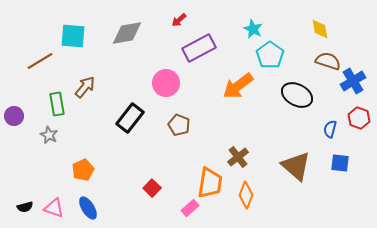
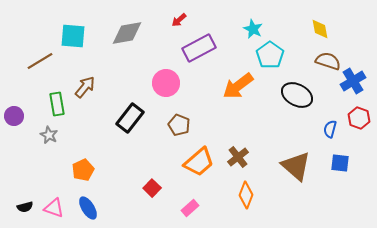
orange trapezoid: moved 11 px left, 21 px up; rotated 40 degrees clockwise
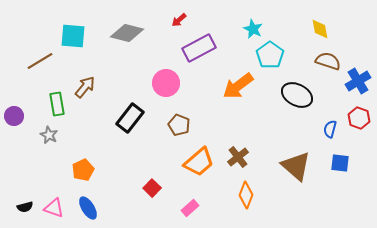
gray diamond: rotated 24 degrees clockwise
blue cross: moved 5 px right
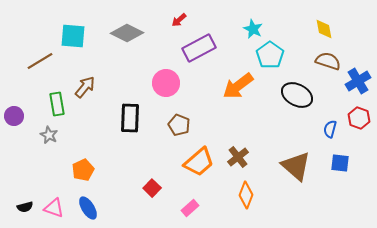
yellow diamond: moved 4 px right
gray diamond: rotated 12 degrees clockwise
black rectangle: rotated 36 degrees counterclockwise
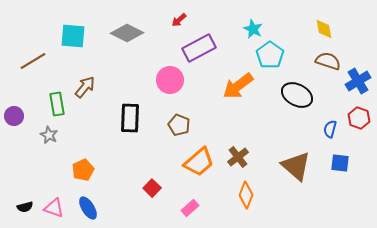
brown line: moved 7 px left
pink circle: moved 4 px right, 3 px up
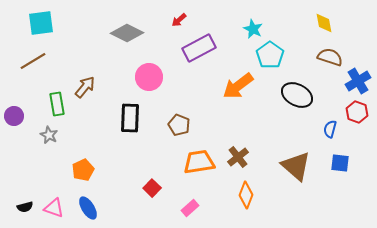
yellow diamond: moved 6 px up
cyan square: moved 32 px left, 13 px up; rotated 12 degrees counterclockwise
brown semicircle: moved 2 px right, 4 px up
pink circle: moved 21 px left, 3 px up
red hexagon: moved 2 px left, 6 px up
orange trapezoid: rotated 148 degrees counterclockwise
